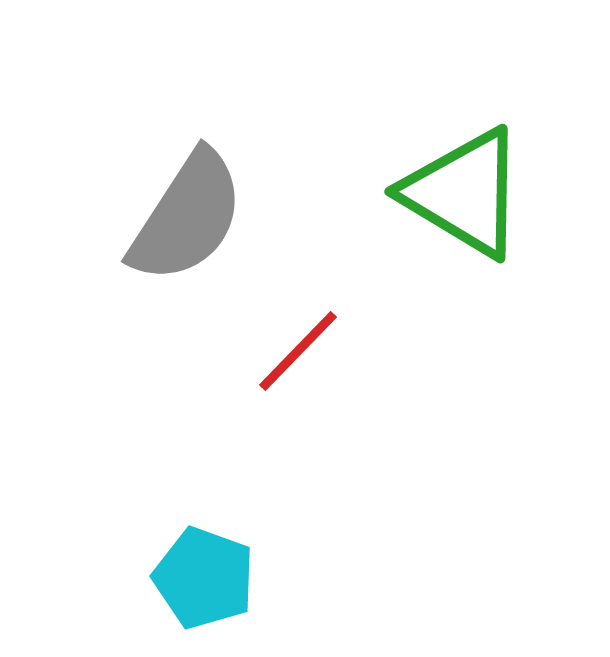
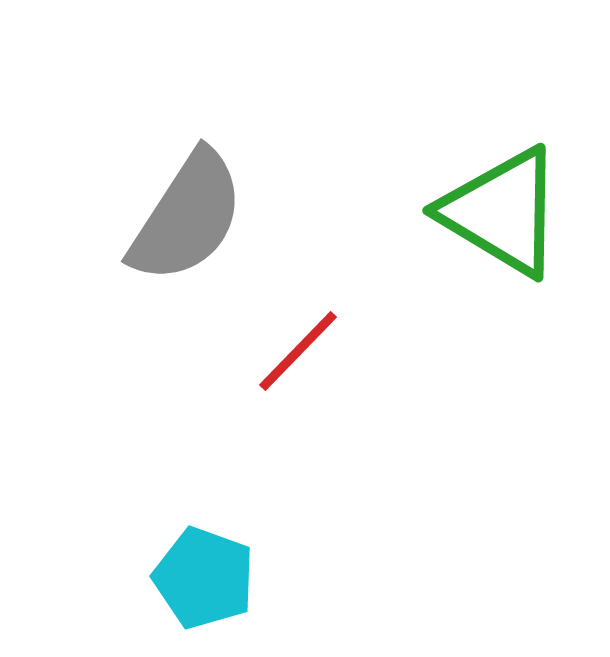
green triangle: moved 38 px right, 19 px down
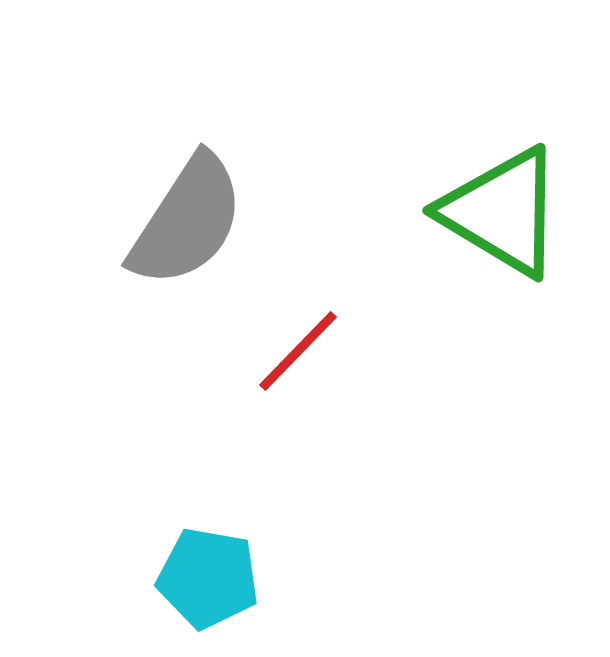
gray semicircle: moved 4 px down
cyan pentagon: moved 4 px right; rotated 10 degrees counterclockwise
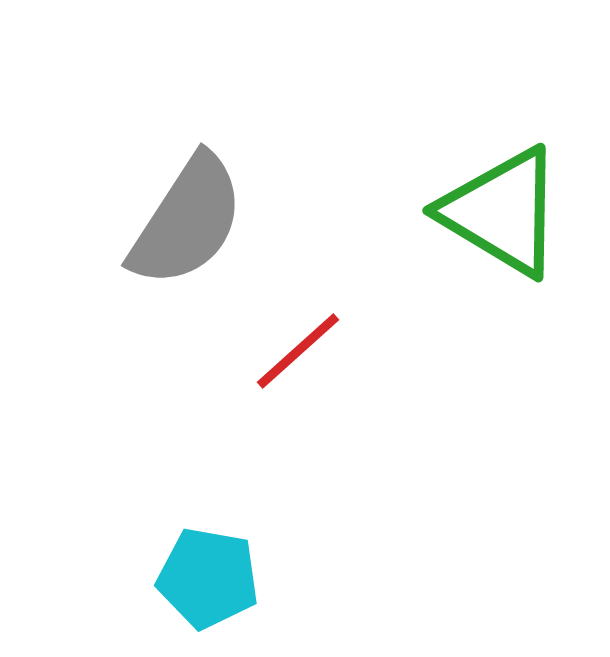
red line: rotated 4 degrees clockwise
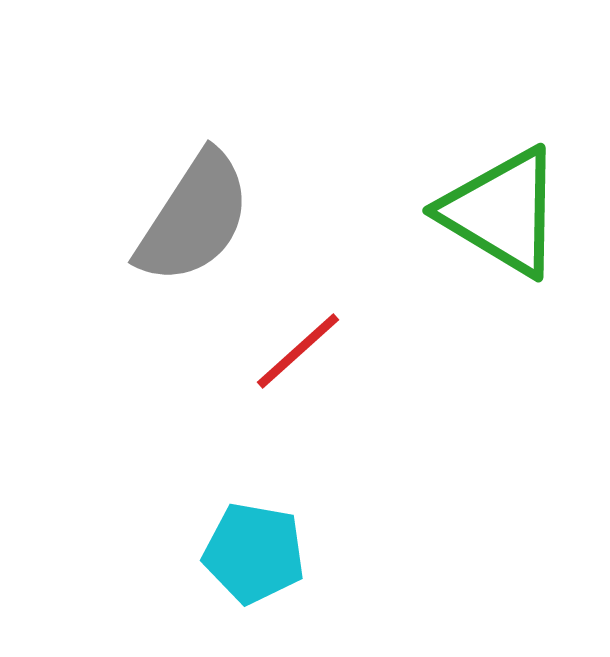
gray semicircle: moved 7 px right, 3 px up
cyan pentagon: moved 46 px right, 25 px up
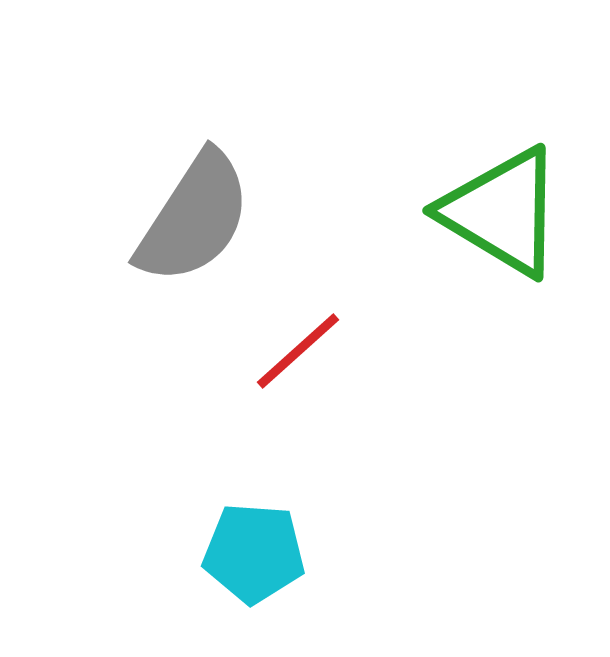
cyan pentagon: rotated 6 degrees counterclockwise
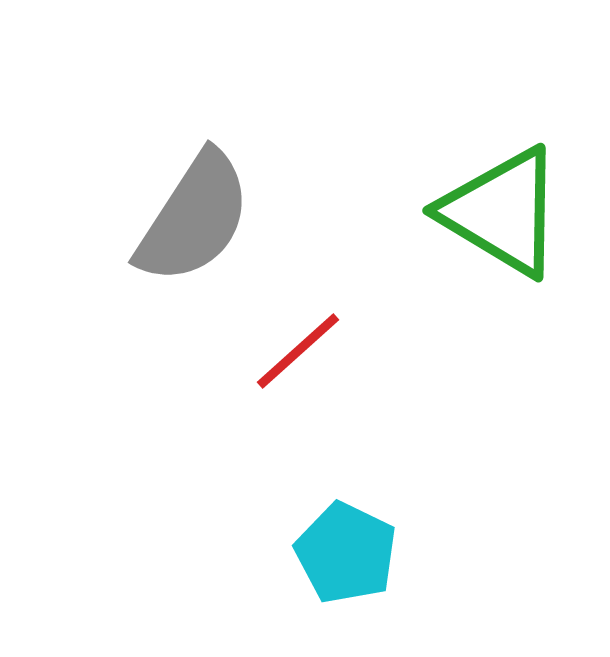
cyan pentagon: moved 92 px right; rotated 22 degrees clockwise
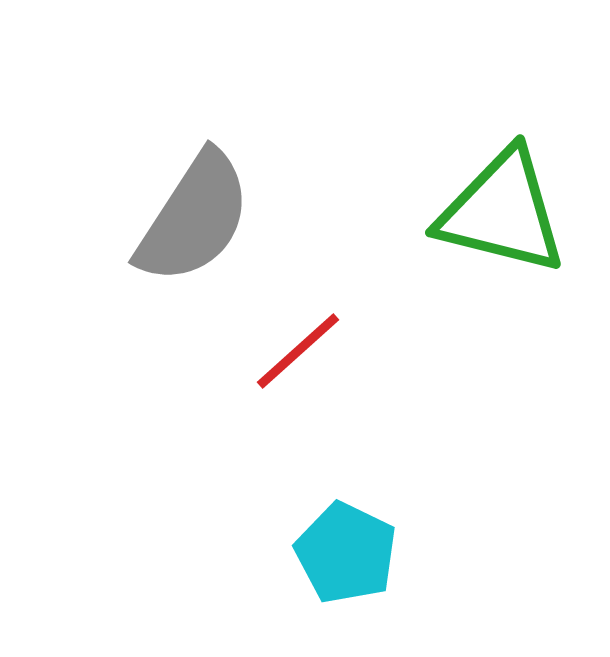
green triangle: rotated 17 degrees counterclockwise
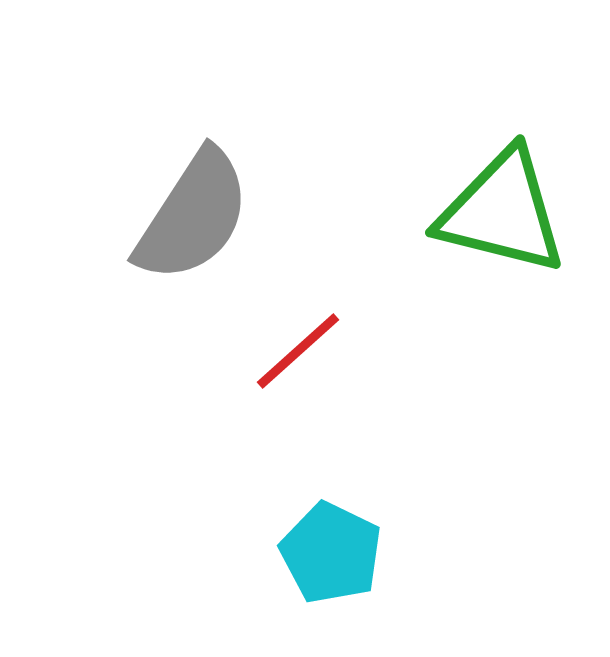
gray semicircle: moved 1 px left, 2 px up
cyan pentagon: moved 15 px left
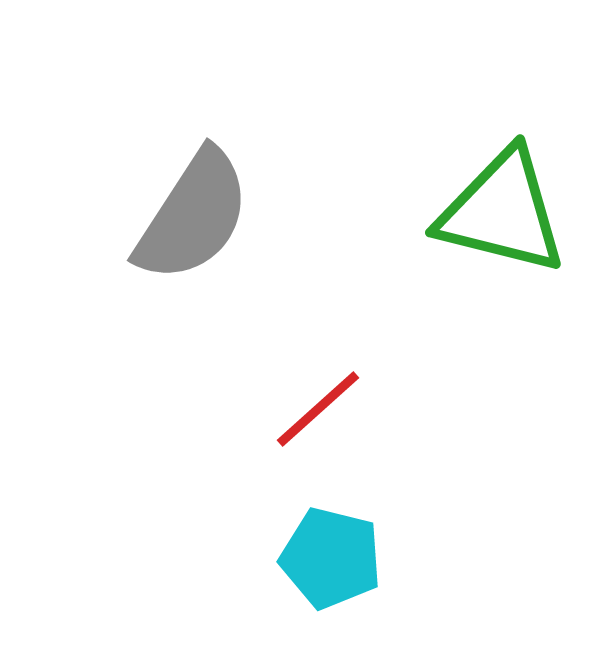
red line: moved 20 px right, 58 px down
cyan pentagon: moved 5 px down; rotated 12 degrees counterclockwise
